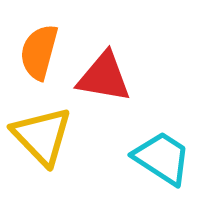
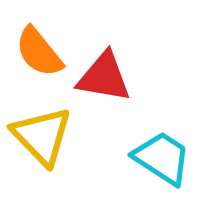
orange semicircle: rotated 54 degrees counterclockwise
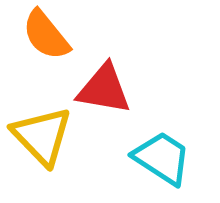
orange semicircle: moved 7 px right, 17 px up
red triangle: moved 12 px down
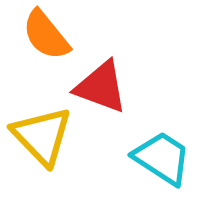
red triangle: moved 3 px left, 2 px up; rotated 10 degrees clockwise
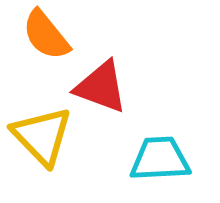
cyan trapezoid: moved 2 px left, 1 px down; rotated 36 degrees counterclockwise
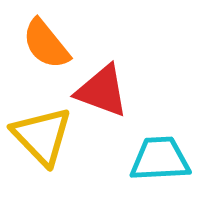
orange semicircle: moved 9 px down
red triangle: moved 1 px right, 4 px down
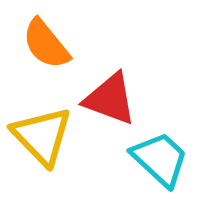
red triangle: moved 8 px right, 8 px down
cyan trapezoid: rotated 46 degrees clockwise
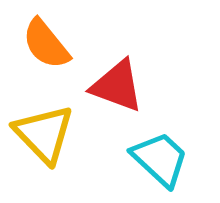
red triangle: moved 7 px right, 13 px up
yellow triangle: moved 2 px right, 2 px up
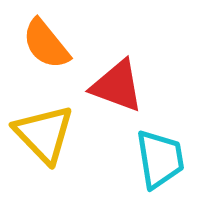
cyan trapezoid: rotated 38 degrees clockwise
